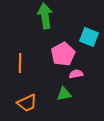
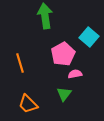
cyan square: rotated 18 degrees clockwise
orange line: rotated 18 degrees counterclockwise
pink semicircle: moved 1 px left
green triangle: rotated 42 degrees counterclockwise
orange trapezoid: moved 1 px right, 1 px down; rotated 70 degrees clockwise
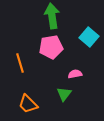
green arrow: moved 7 px right
pink pentagon: moved 12 px left, 7 px up; rotated 20 degrees clockwise
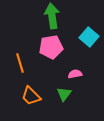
orange trapezoid: moved 3 px right, 8 px up
